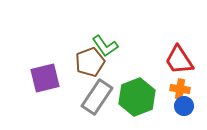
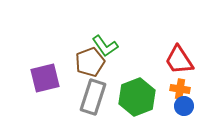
gray rectangle: moved 4 px left; rotated 16 degrees counterclockwise
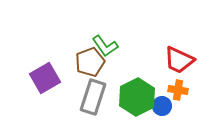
red trapezoid: rotated 32 degrees counterclockwise
purple square: rotated 16 degrees counterclockwise
orange cross: moved 2 px left, 1 px down
green hexagon: rotated 6 degrees counterclockwise
blue circle: moved 22 px left
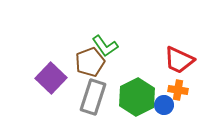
purple square: moved 6 px right; rotated 16 degrees counterclockwise
blue circle: moved 2 px right, 1 px up
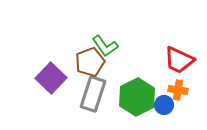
gray rectangle: moved 3 px up
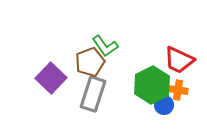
green hexagon: moved 15 px right, 12 px up
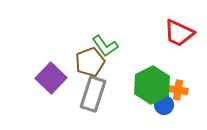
red trapezoid: moved 27 px up
